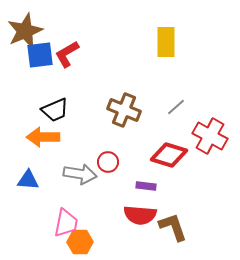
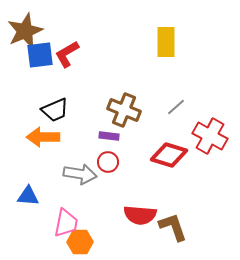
blue triangle: moved 16 px down
purple rectangle: moved 37 px left, 50 px up
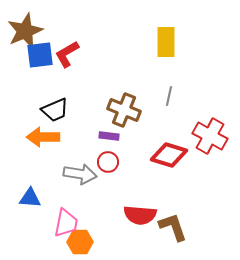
gray line: moved 7 px left, 11 px up; rotated 36 degrees counterclockwise
blue triangle: moved 2 px right, 2 px down
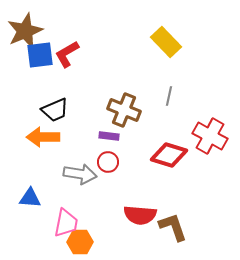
yellow rectangle: rotated 44 degrees counterclockwise
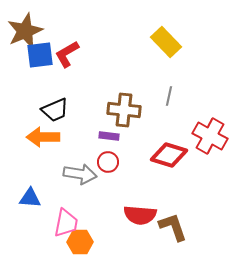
brown cross: rotated 16 degrees counterclockwise
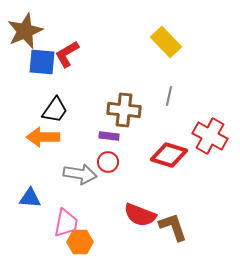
blue square: moved 2 px right, 7 px down; rotated 12 degrees clockwise
black trapezoid: rotated 32 degrees counterclockwise
red semicircle: rotated 16 degrees clockwise
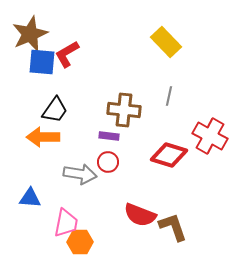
brown star: moved 5 px right, 3 px down
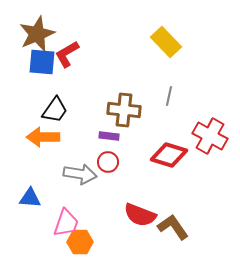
brown star: moved 7 px right
pink trapezoid: rotated 8 degrees clockwise
brown L-shape: rotated 16 degrees counterclockwise
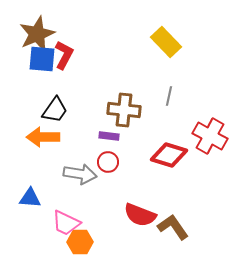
red L-shape: moved 3 px left, 1 px down; rotated 148 degrees clockwise
blue square: moved 3 px up
pink trapezoid: rotated 96 degrees clockwise
